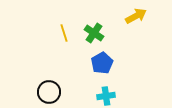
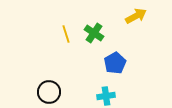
yellow line: moved 2 px right, 1 px down
blue pentagon: moved 13 px right
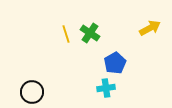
yellow arrow: moved 14 px right, 12 px down
green cross: moved 4 px left
black circle: moved 17 px left
cyan cross: moved 8 px up
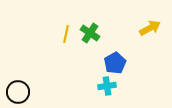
yellow line: rotated 30 degrees clockwise
cyan cross: moved 1 px right, 2 px up
black circle: moved 14 px left
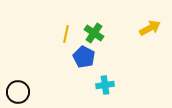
green cross: moved 4 px right
blue pentagon: moved 31 px left, 6 px up; rotated 15 degrees counterclockwise
cyan cross: moved 2 px left, 1 px up
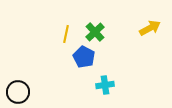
green cross: moved 1 px right, 1 px up; rotated 12 degrees clockwise
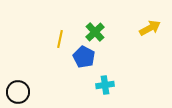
yellow line: moved 6 px left, 5 px down
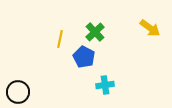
yellow arrow: rotated 65 degrees clockwise
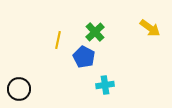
yellow line: moved 2 px left, 1 px down
black circle: moved 1 px right, 3 px up
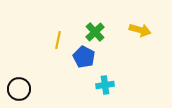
yellow arrow: moved 10 px left, 2 px down; rotated 20 degrees counterclockwise
